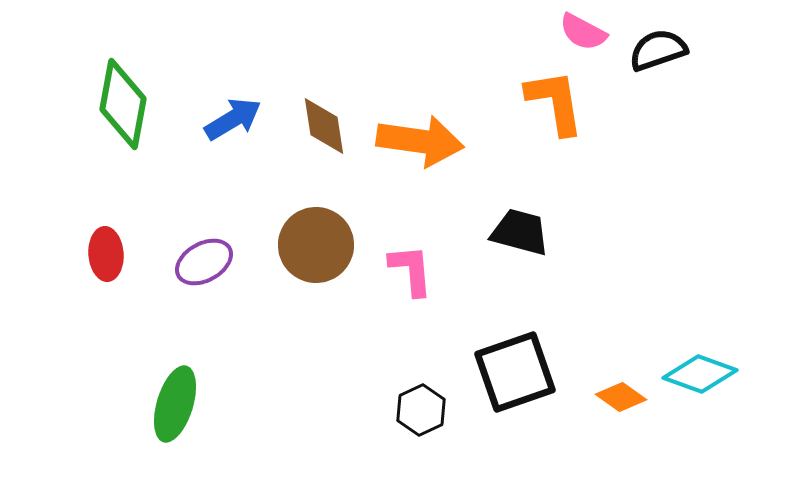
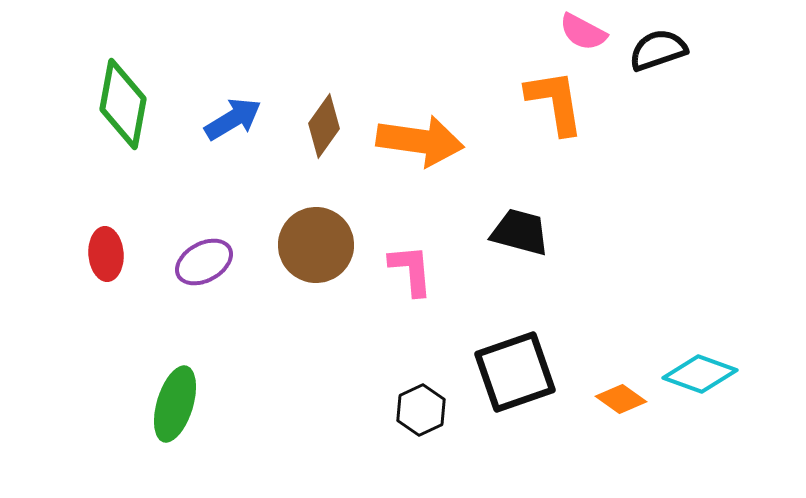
brown diamond: rotated 44 degrees clockwise
orange diamond: moved 2 px down
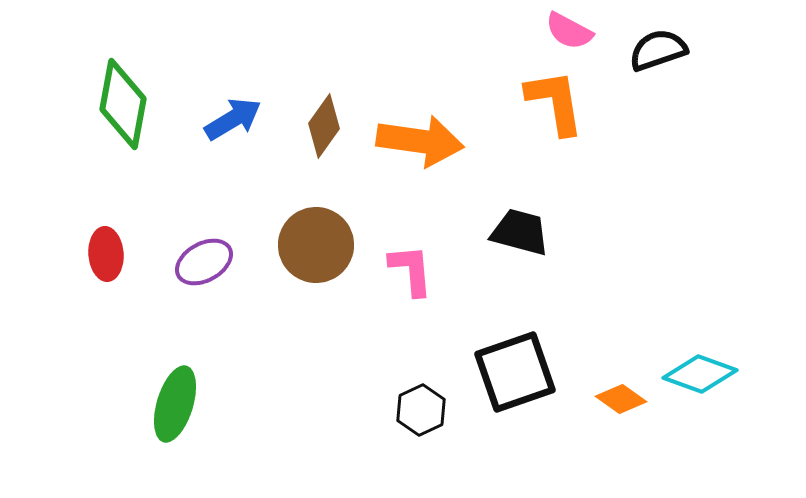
pink semicircle: moved 14 px left, 1 px up
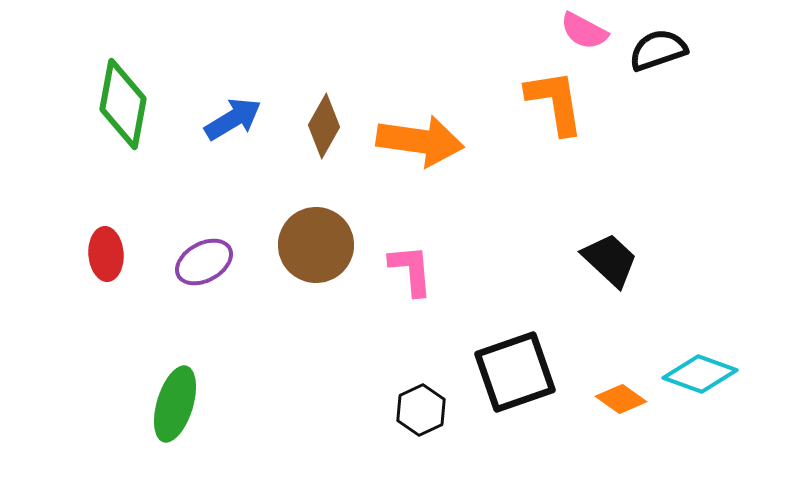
pink semicircle: moved 15 px right
brown diamond: rotated 6 degrees counterclockwise
black trapezoid: moved 90 px right, 28 px down; rotated 28 degrees clockwise
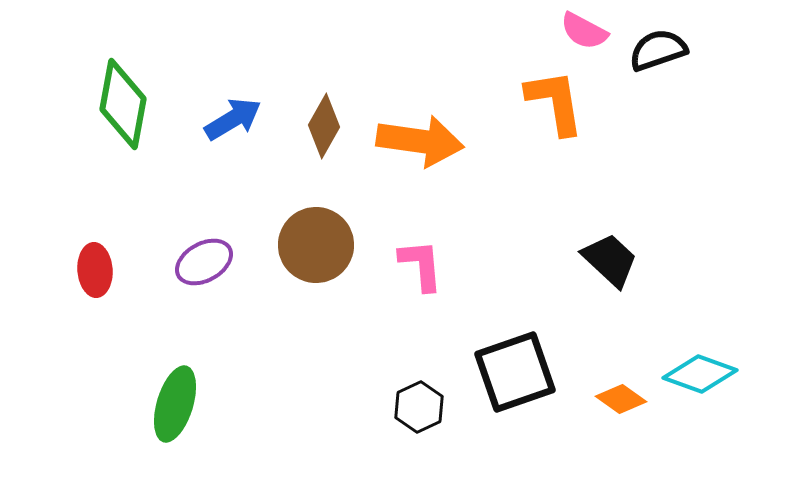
red ellipse: moved 11 px left, 16 px down
pink L-shape: moved 10 px right, 5 px up
black hexagon: moved 2 px left, 3 px up
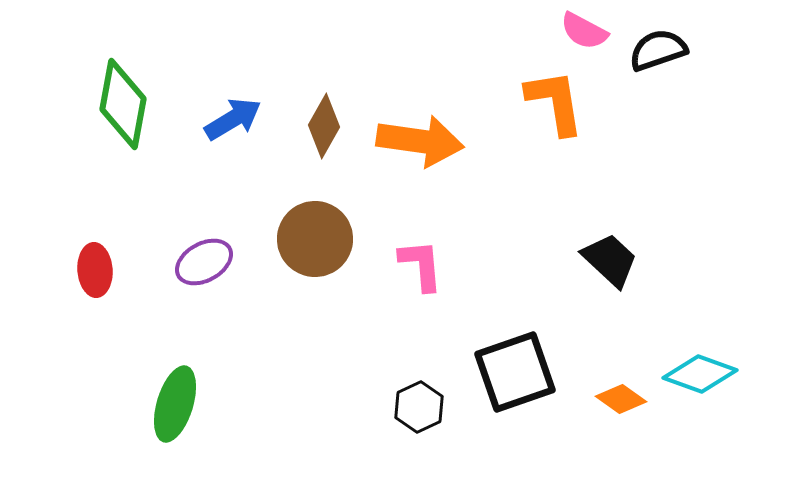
brown circle: moved 1 px left, 6 px up
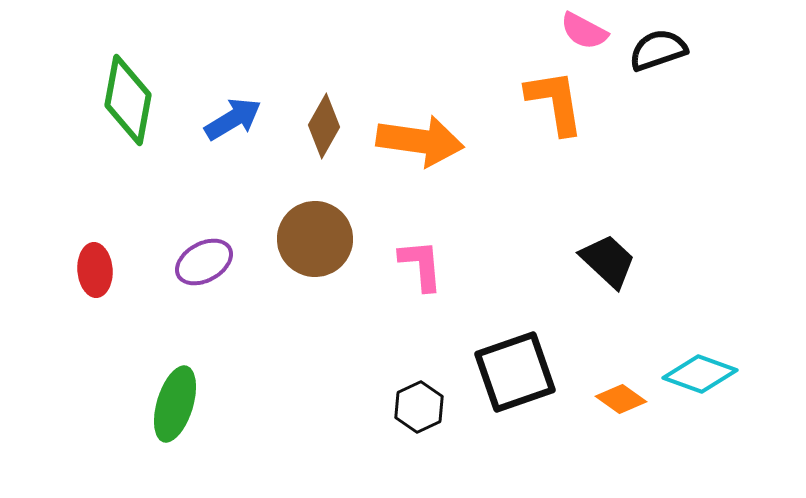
green diamond: moved 5 px right, 4 px up
black trapezoid: moved 2 px left, 1 px down
